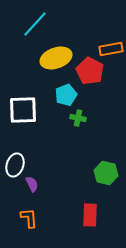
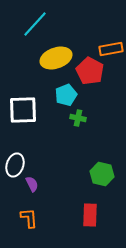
green hexagon: moved 4 px left, 1 px down
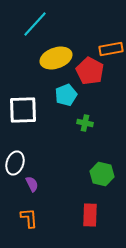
green cross: moved 7 px right, 5 px down
white ellipse: moved 2 px up
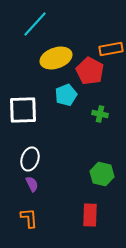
green cross: moved 15 px right, 9 px up
white ellipse: moved 15 px right, 4 px up
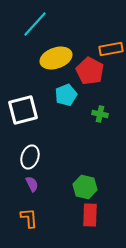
white square: rotated 12 degrees counterclockwise
white ellipse: moved 2 px up
green hexagon: moved 17 px left, 13 px down
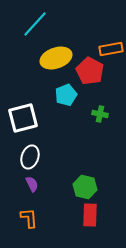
white square: moved 8 px down
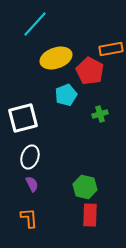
green cross: rotated 28 degrees counterclockwise
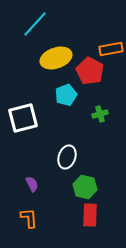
white ellipse: moved 37 px right
